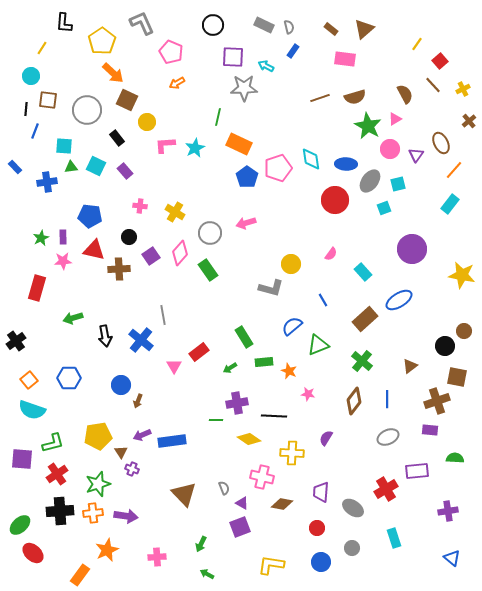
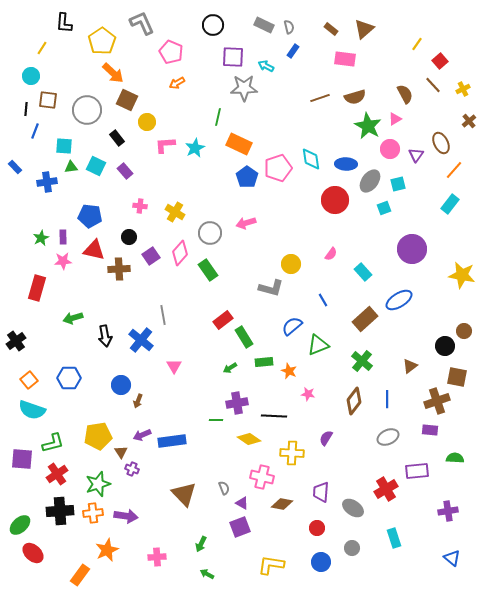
red rectangle at (199, 352): moved 24 px right, 32 px up
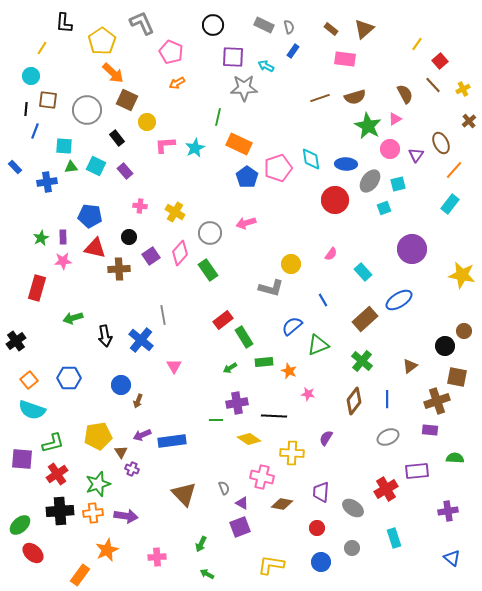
red triangle at (94, 250): moved 1 px right, 2 px up
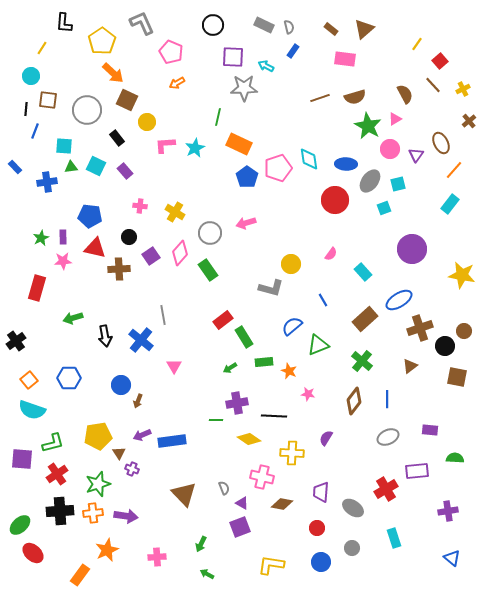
cyan diamond at (311, 159): moved 2 px left
brown cross at (437, 401): moved 17 px left, 73 px up
brown triangle at (121, 452): moved 2 px left, 1 px down
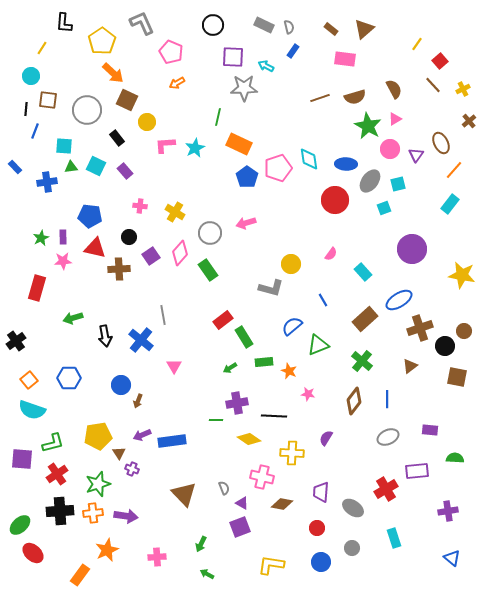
brown semicircle at (405, 94): moved 11 px left, 5 px up
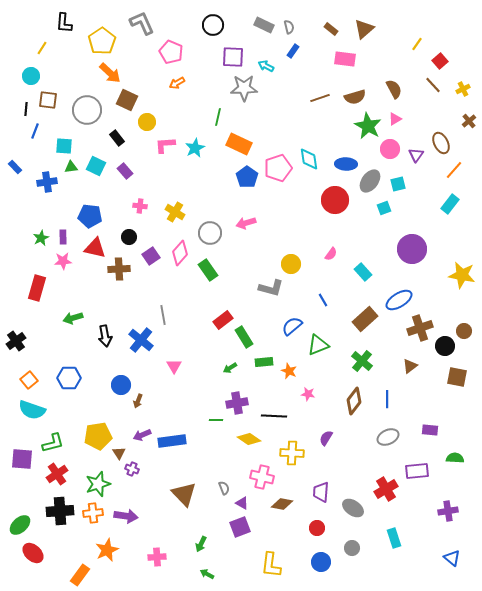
orange arrow at (113, 73): moved 3 px left
yellow L-shape at (271, 565): rotated 92 degrees counterclockwise
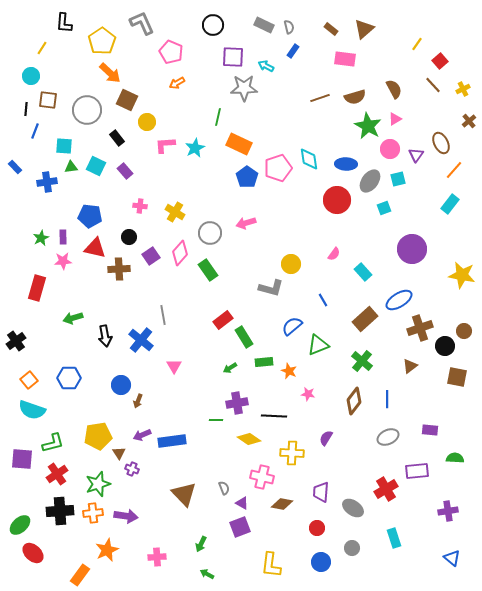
cyan square at (398, 184): moved 5 px up
red circle at (335, 200): moved 2 px right
pink semicircle at (331, 254): moved 3 px right
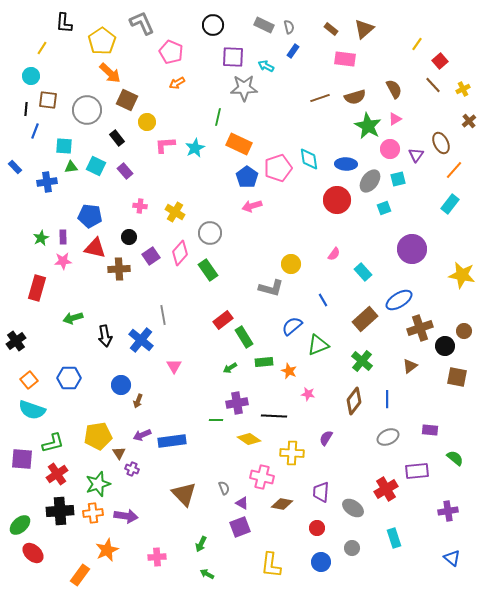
pink arrow at (246, 223): moved 6 px right, 17 px up
green semicircle at (455, 458): rotated 36 degrees clockwise
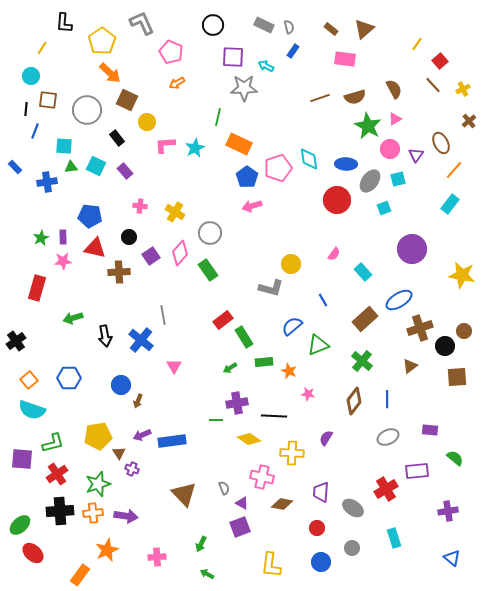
brown cross at (119, 269): moved 3 px down
brown square at (457, 377): rotated 15 degrees counterclockwise
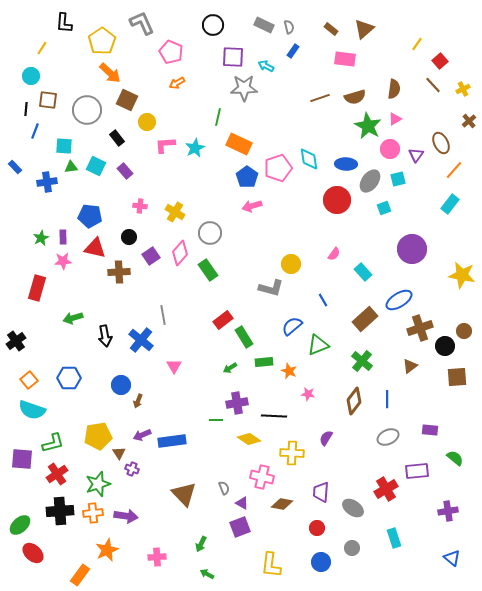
brown semicircle at (394, 89): rotated 36 degrees clockwise
